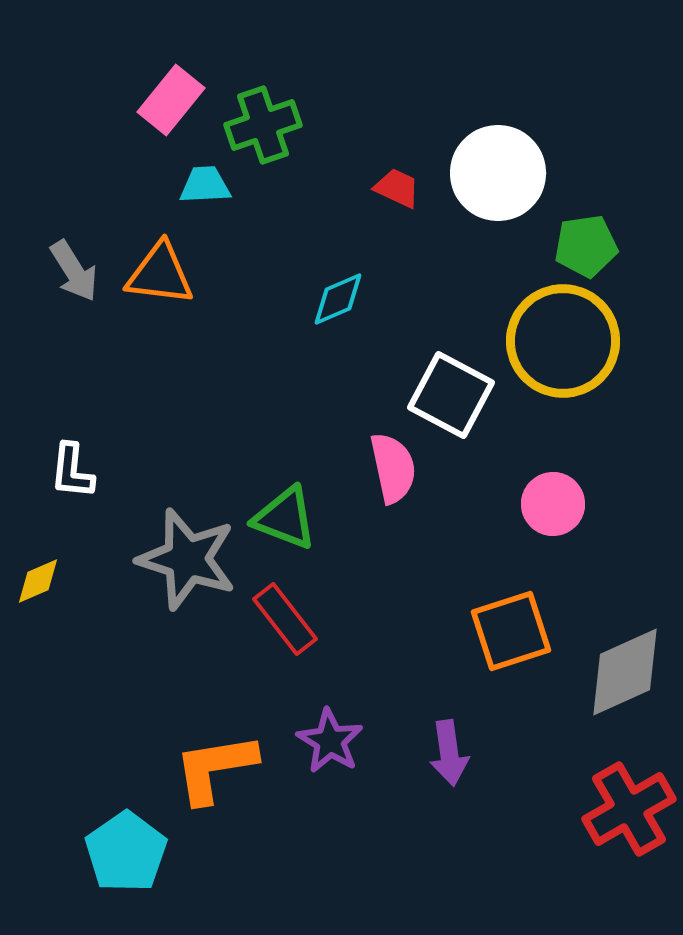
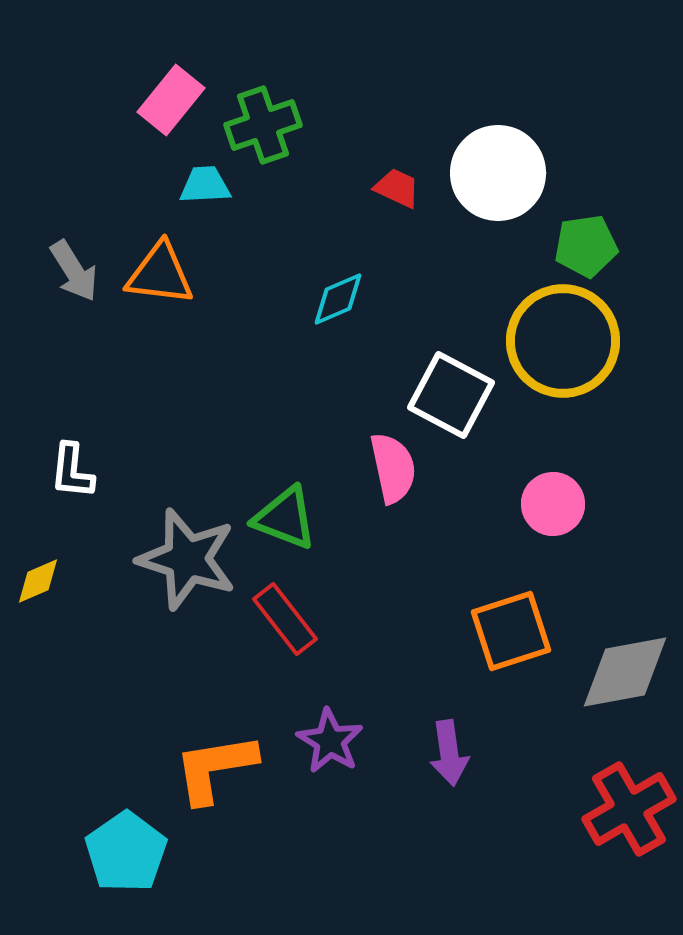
gray diamond: rotated 14 degrees clockwise
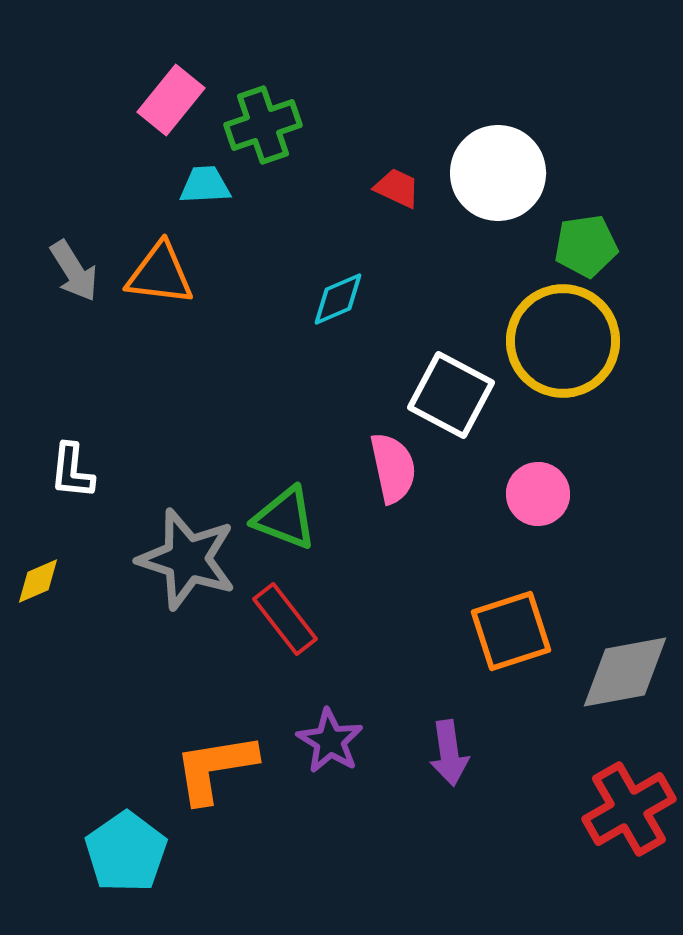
pink circle: moved 15 px left, 10 px up
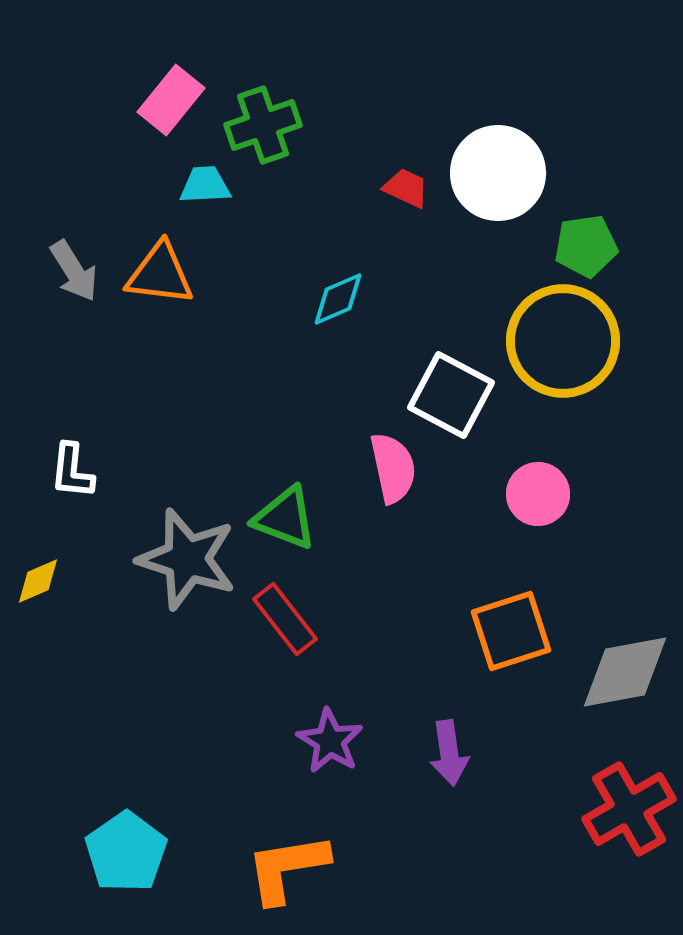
red trapezoid: moved 9 px right
orange L-shape: moved 72 px right, 100 px down
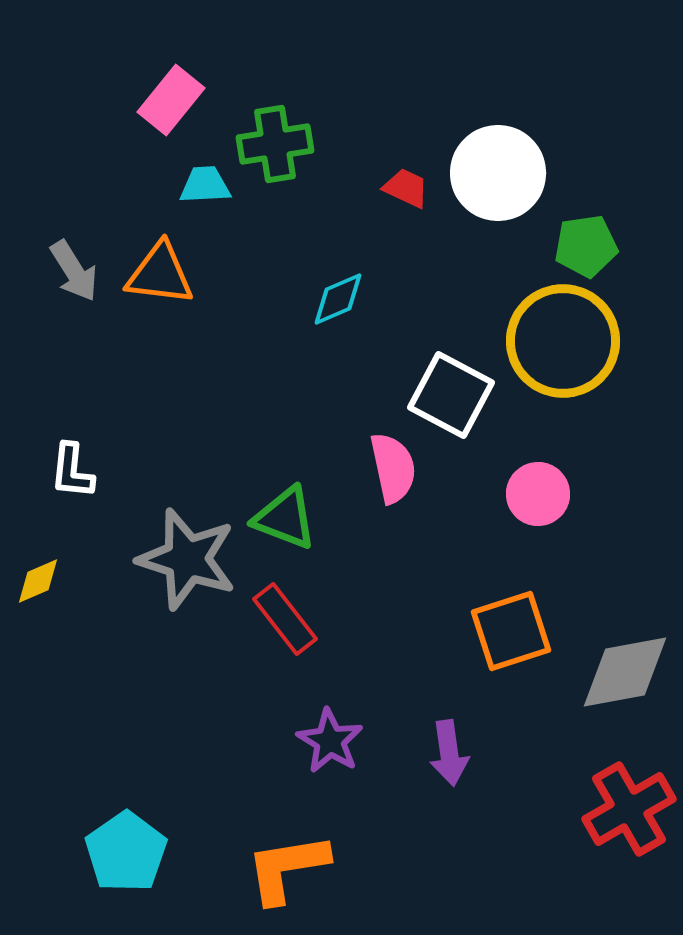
green cross: moved 12 px right, 19 px down; rotated 10 degrees clockwise
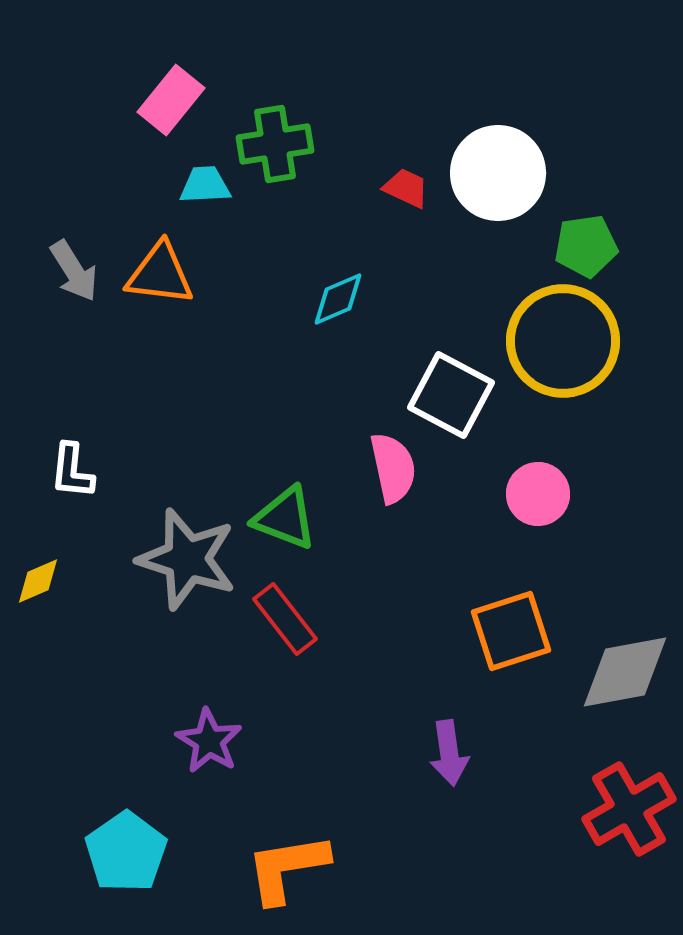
purple star: moved 121 px left
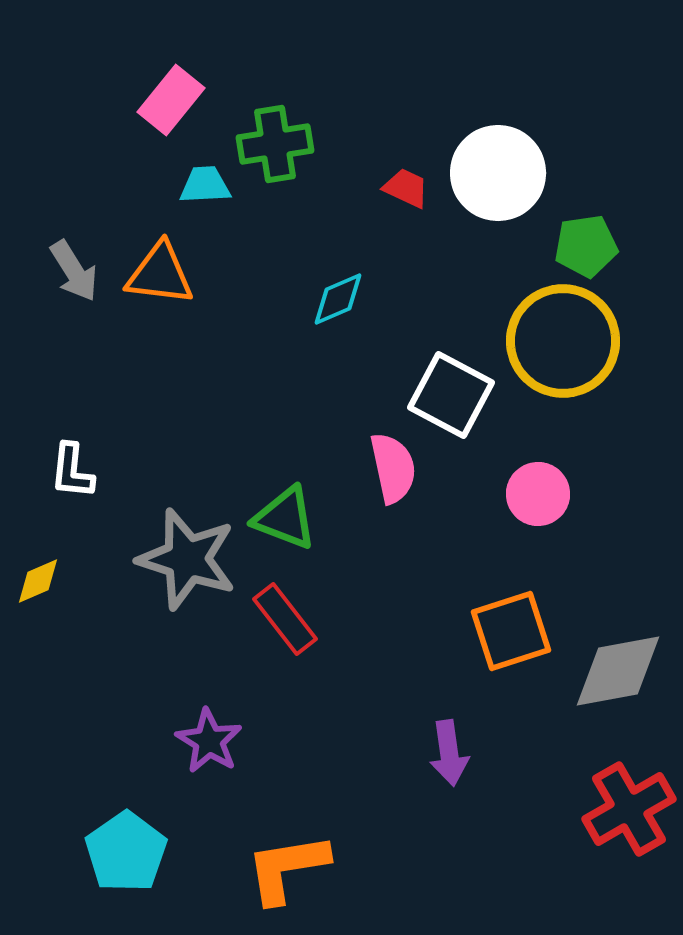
gray diamond: moved 7 px left, 1 px up
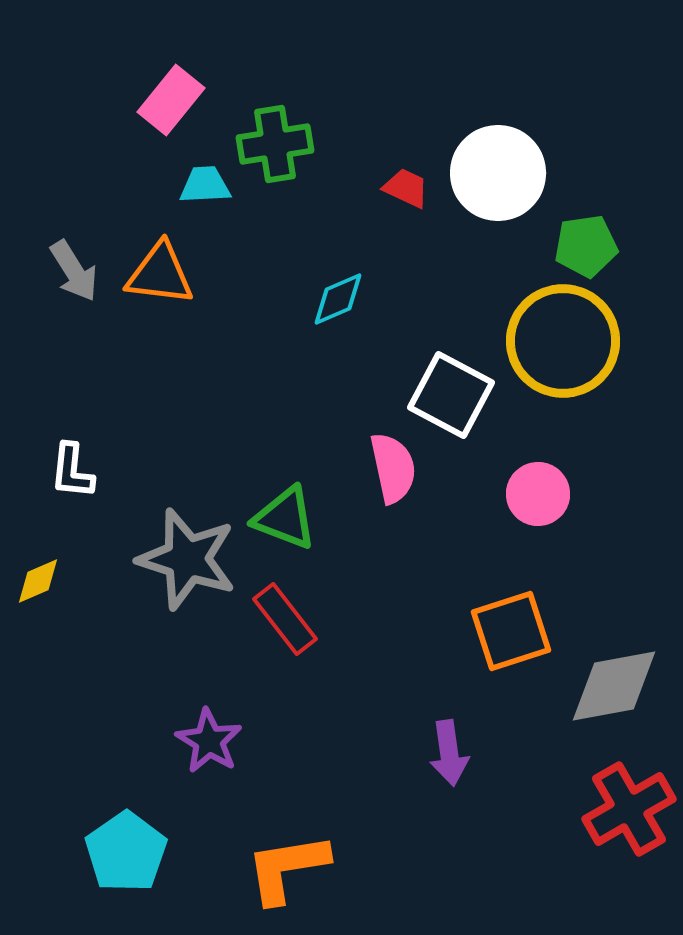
gray diamond: moved 4 px left, 15 px down
